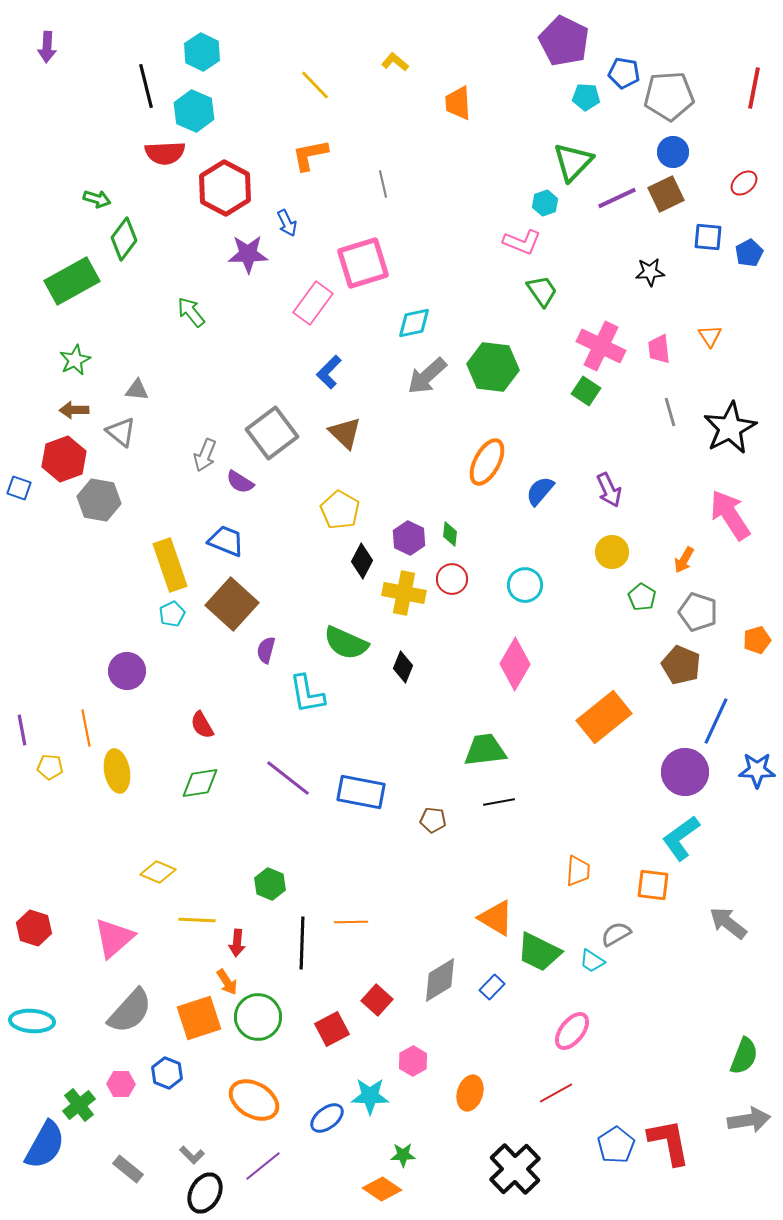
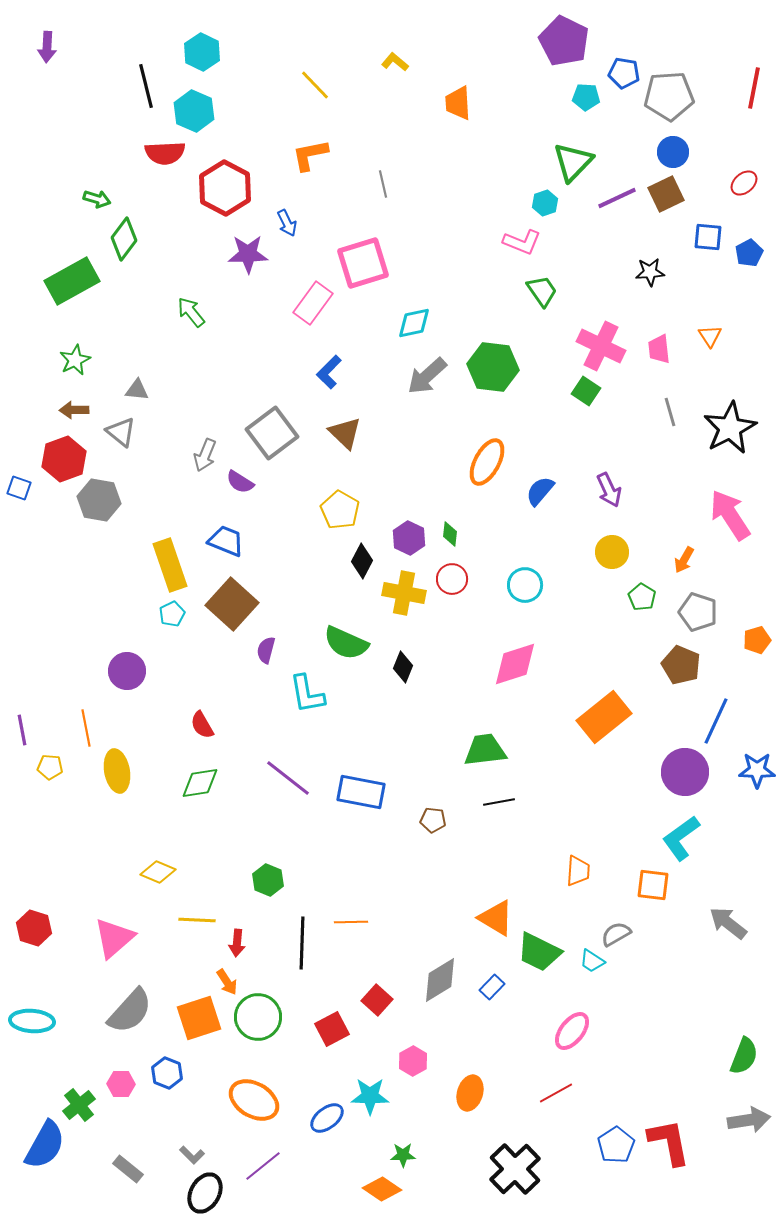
pink diamond at (515, 664): rotated 42 degrees clockwise
green hexagon at (270, 884): moved 2 px left, 4 px up
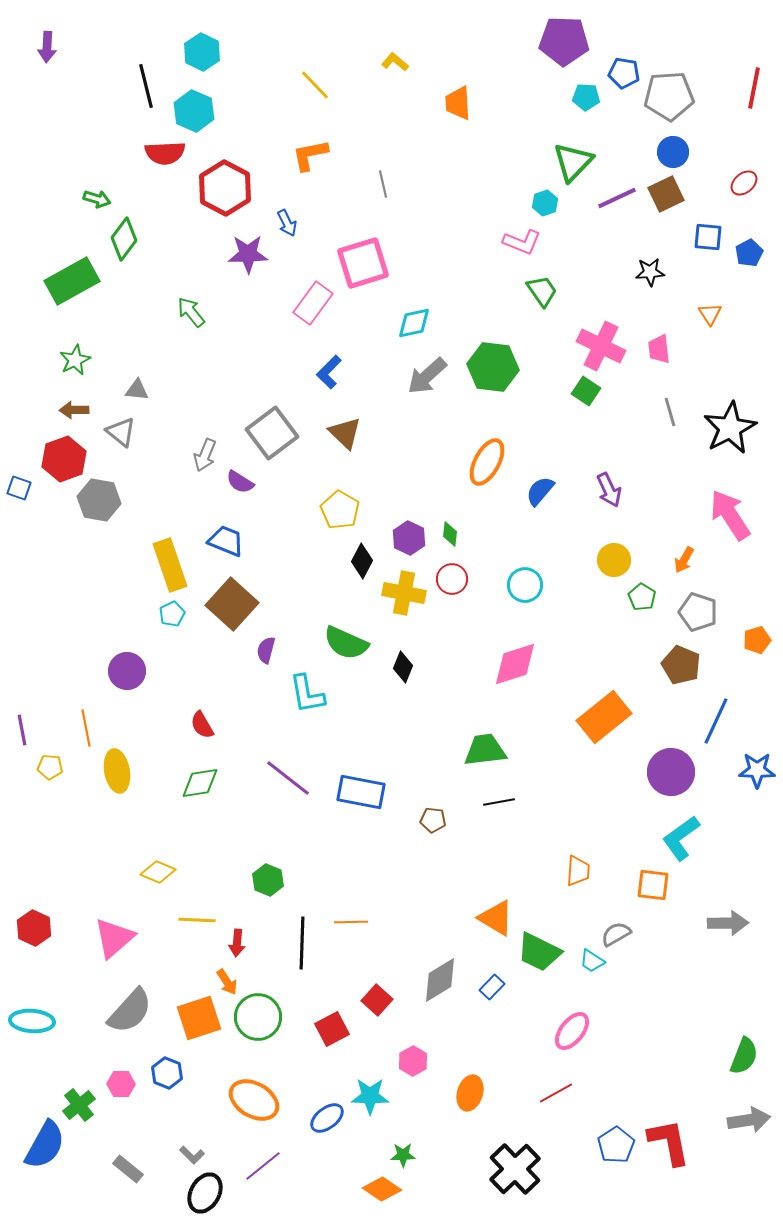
purple pentagon at (564, 41): rotated 24 degrees counterclockwise
orange triangle at (710, 336): moved 22 px up
yellow circle at (612, 552): moved 2 px right, 8 px down
purple circle at (685, 772): moved 14 px left
gray arrow at (728, 923): rotated 141 degrees clockwise
red hexagon at (34, 928): rotated 8 degrees clockwise
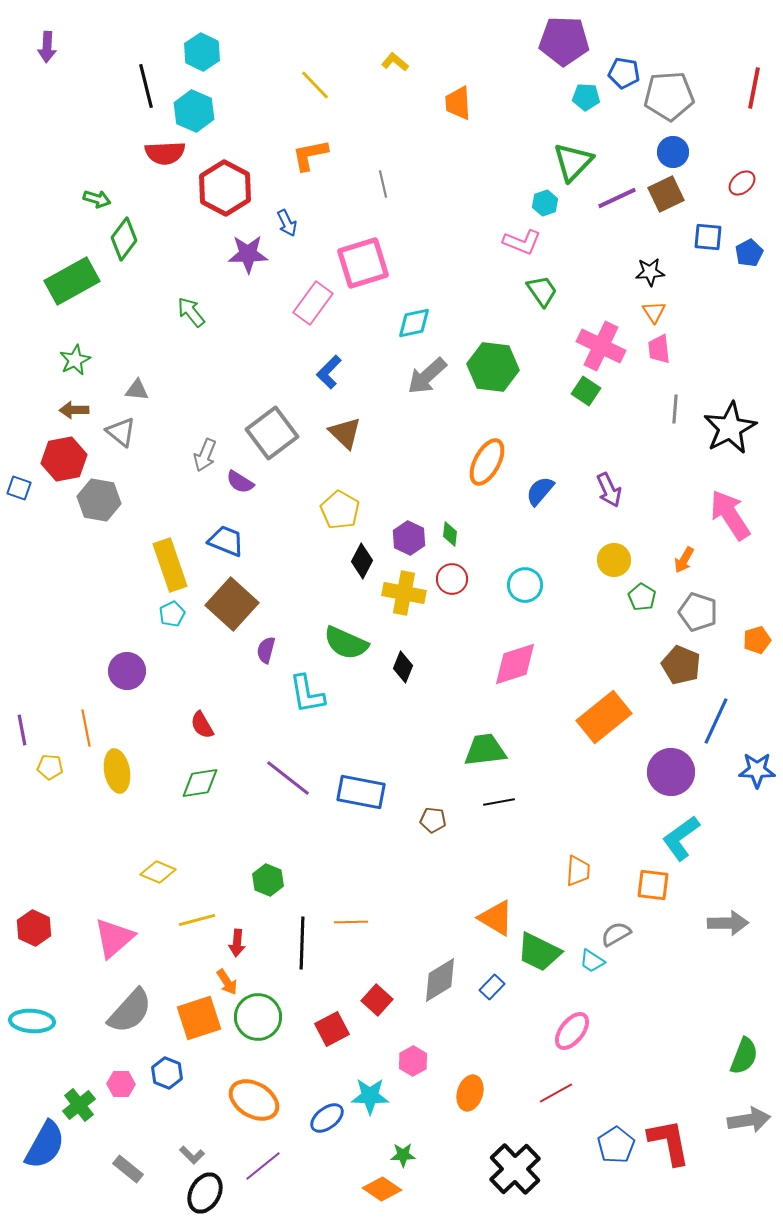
red ellipse at (744, 183): moved 2 px left
orange triangle at (710, 314): moved 56 px left, 2 px up
gray line at (670, 412): moved 5 px right, 3 px up; rotated 20 degrees clockwise
red hexagon at (64, 459): rotated 9 degrees clockwise
yellow line at (197, 920): rotated 18 degrees counterclockwise
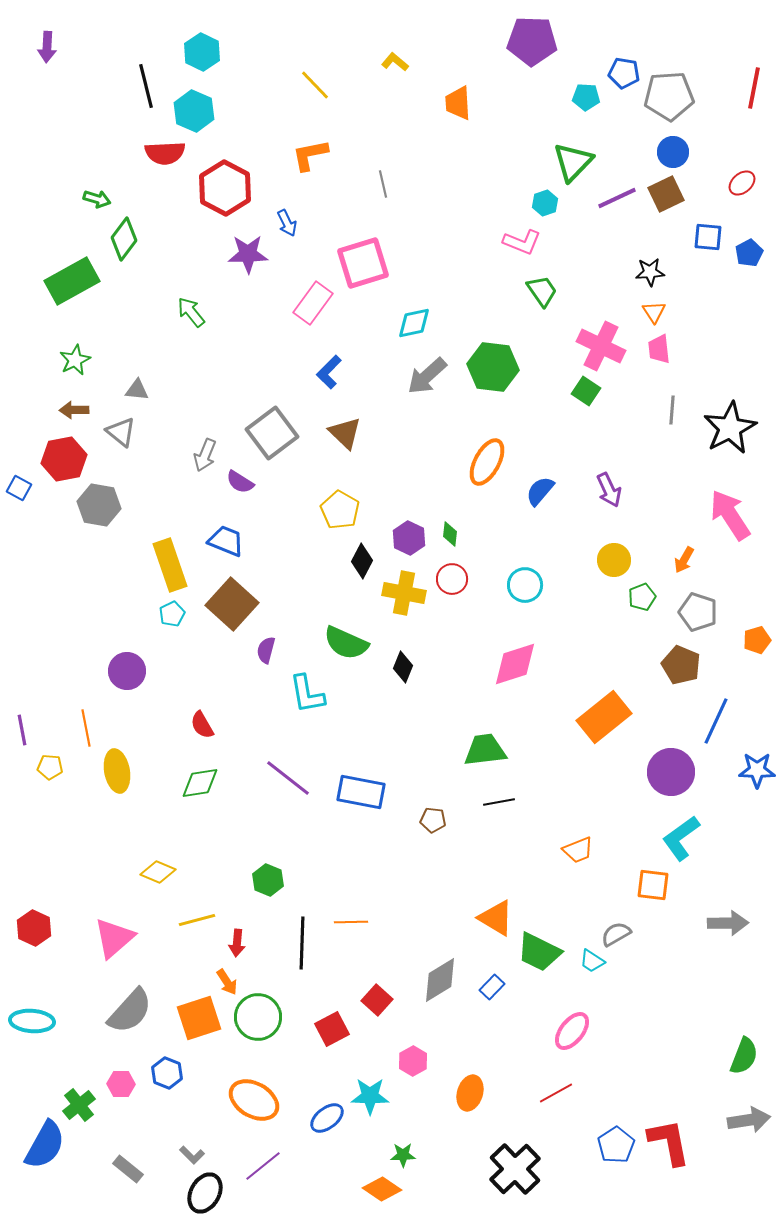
purple pentagon at (564, 41): moved 32 px left
gray line at (675, 409): moved 3 px left, 1 px down
blue square at (19, 488): rotated 10 degrees clockwise
gray hexagon at (99, 500): moved 5 px down
green pentagon at (642, 597): rotated 20 degrees clockwise
orange trapezoid at (578, 871): moved 21 px up; rotated 64 degrees clockwise
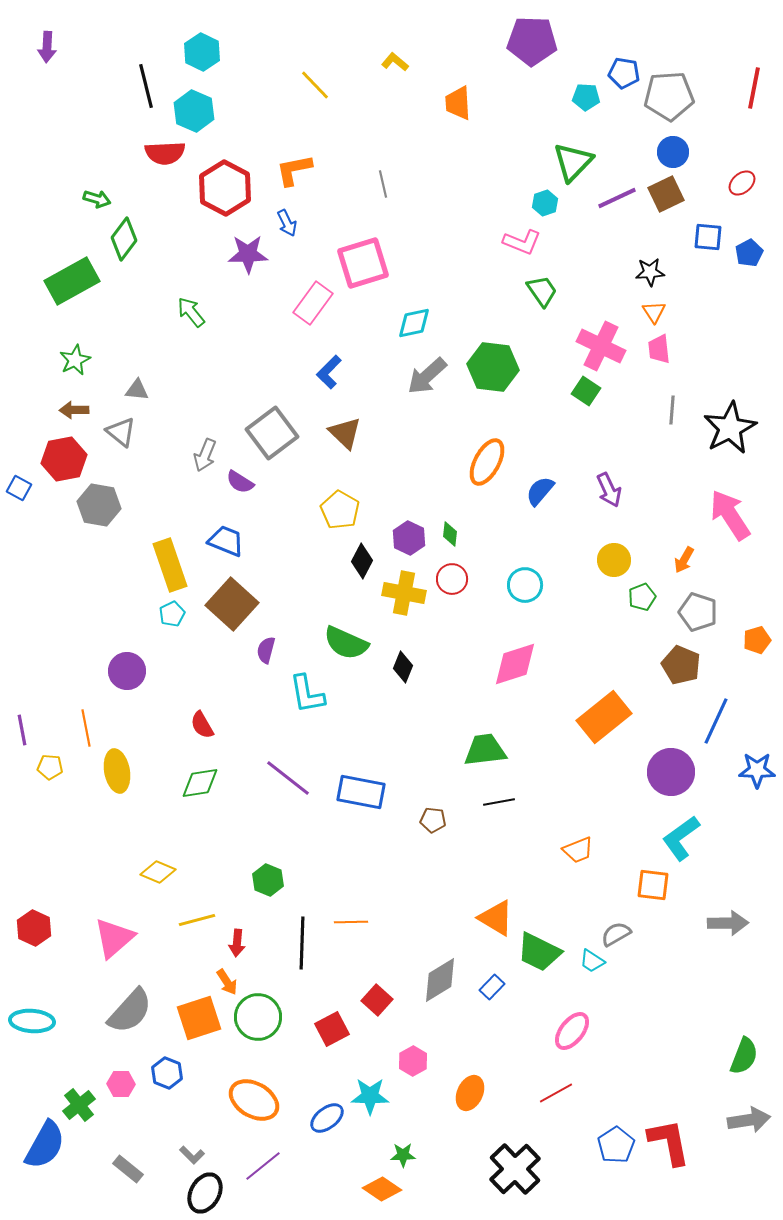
orange L-shape at (310, 155): moved 16 px left, 15 px down
orange ellipse at (470, 1093): rotated 8 degrees clockwise
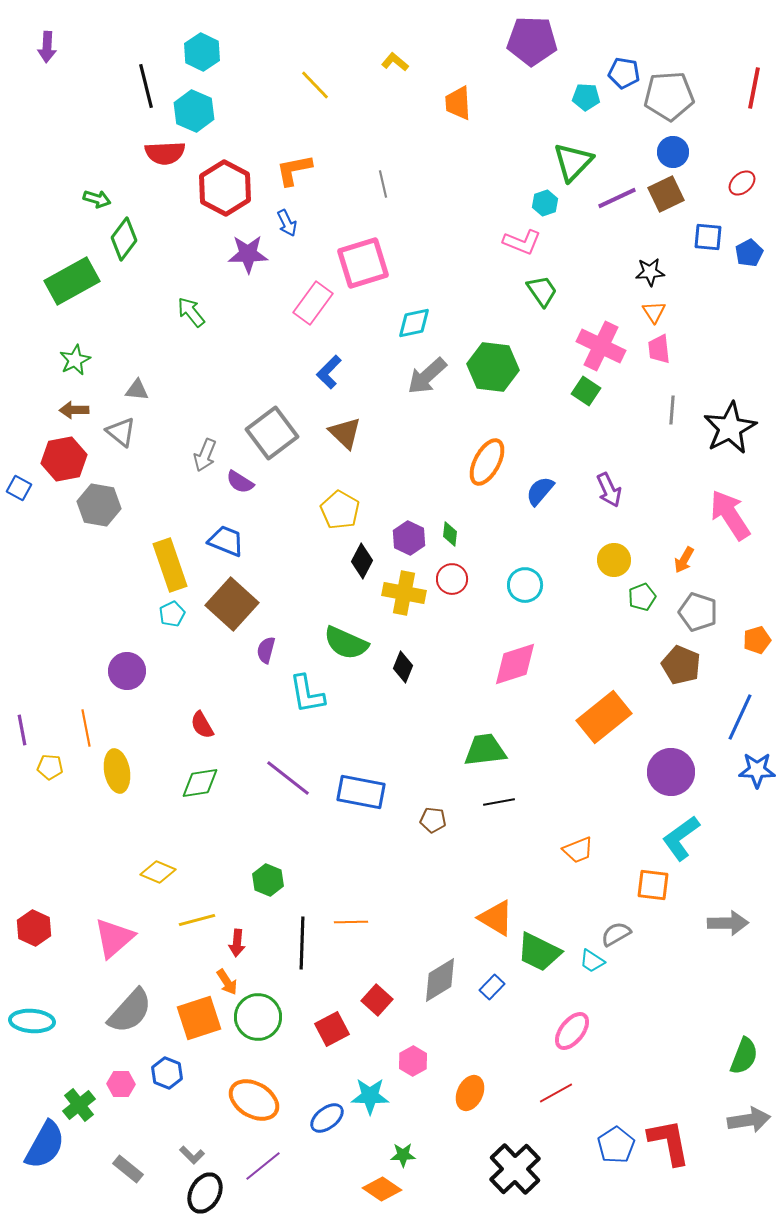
blue line at (716, 721): moved 24 px right, 4 px up
